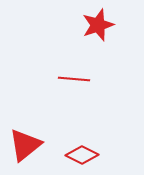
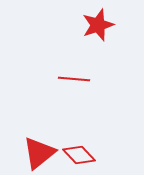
red triangle: moved 14 px right, 8 px down
red diamond: moved 3 px left; rotated 20 degrees clockwise
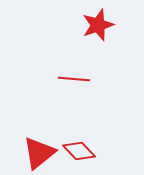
red diamond: moved 4 px up
